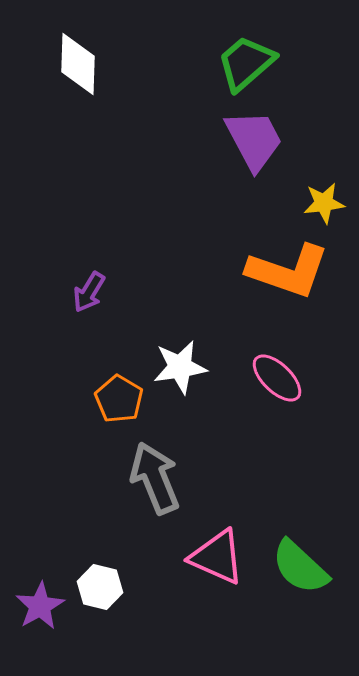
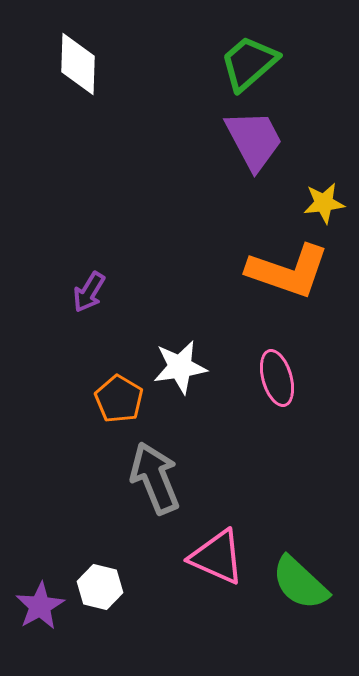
green trapezoid: moved 3 px right
pink ellipse: rotated 30 degrees clockwise
green semicircle: moved 16 px down
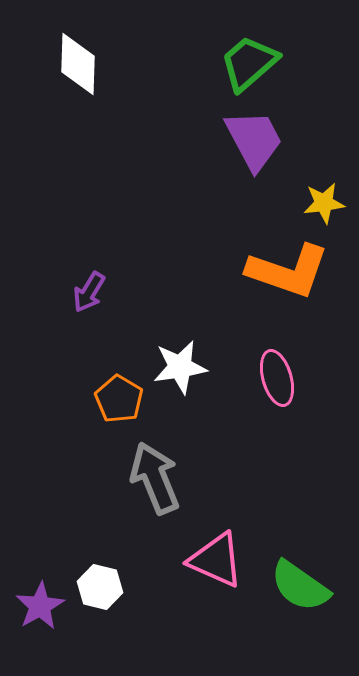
pink triangle: moved 1 px left, 3 px down
green semicircle: moved 3 px down; rotated 8 degrees counterclockwise
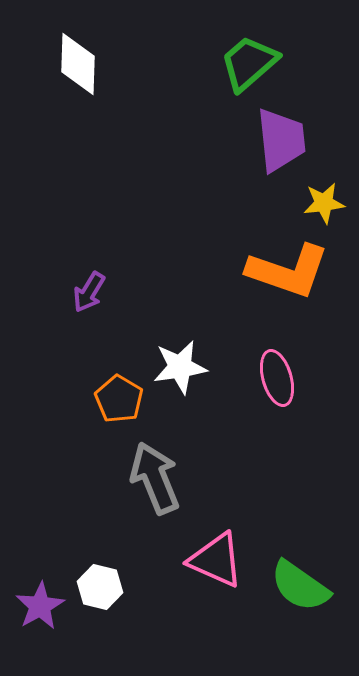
purple trapezoid: moved 27 px right; rotated 22 degrees clockwise
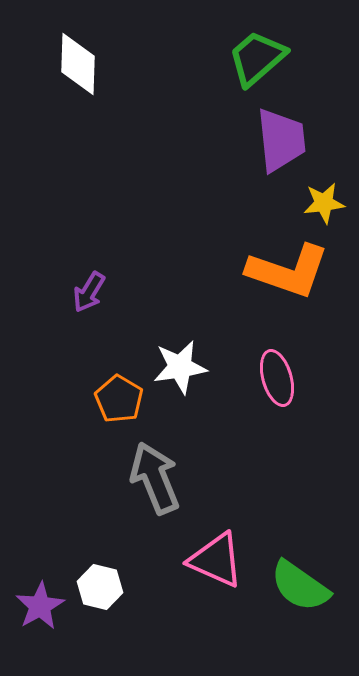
green trapezoid: moved 8 px right, 5 px up
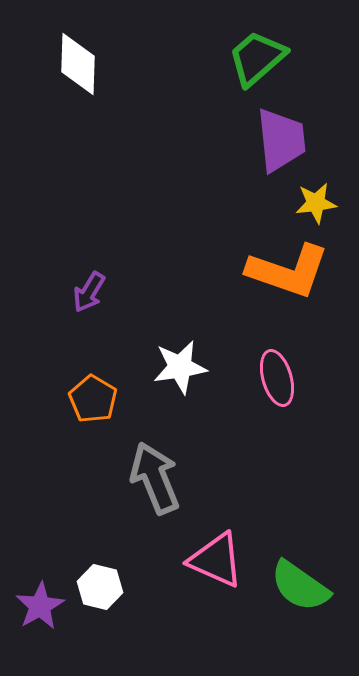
yellow star: moved 8 px left
orange pentagon: moved 26 px left
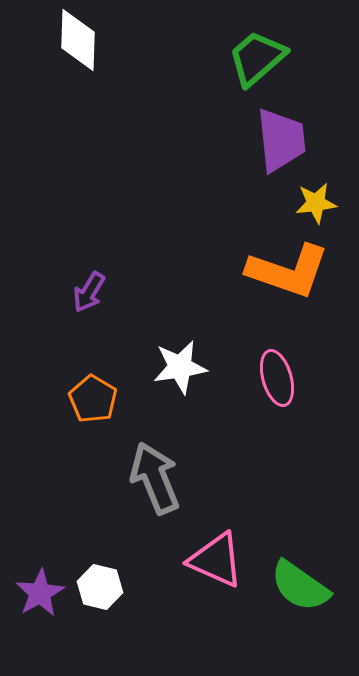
white diamond: moved 24 px up
purple star: moved 13 px up
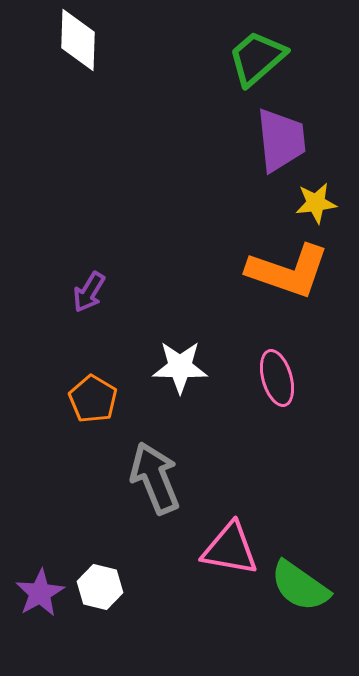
white star: rotated 10 degrees clockwise
pink triangle: moved 14 px right, 11 px up; rotated 14 degrees counterclockwise
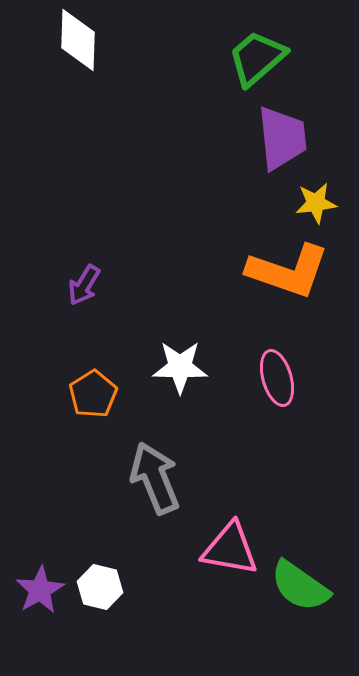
purple trapezoid: moved 1 px right, 2 px up
purple arrow: moved 5 px left, 7 px up
orange pentagon: moved 5 px up; rotated 9 degrees clockwise
purple star: moved 3 px up
